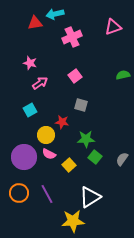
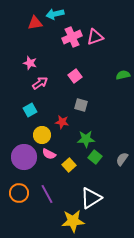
pink triangle: moved 18 px left, 10 px down
yellow circle: moved 4 px left
white triangle: moved 1 px right, 1 px down
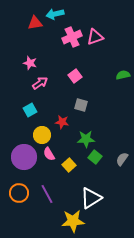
pink semicircle: rotated 32 degrees clockwise
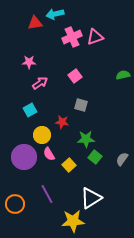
pink star: moved 1 px left, 1 px up; rotated 16 degrees counterclockwise
orange circle: moved 4 px left, 11 px down
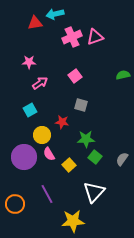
white triangle: moved 3 px right, 6 px up; rotated 15 degrees counterclockwise
